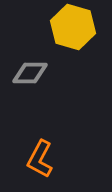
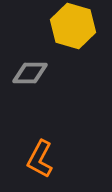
yellow hexagon: moved 1 px up
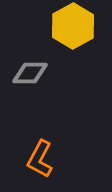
yellow hexagon: rotated 15 degrees clockwise
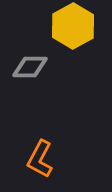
gray diamond: moved 6 px up
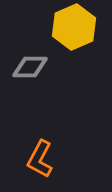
yellow hexagon: moved 1 px right, 1 px down; rotated 6 degrees clockwise
